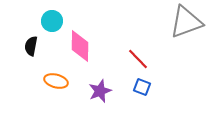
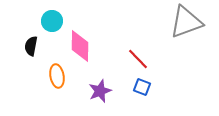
orange ellipse: moved 1 px right, 5 px up; rotated 65 degrees clockwise
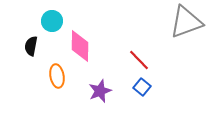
red line: moved 1 px right, 1 px down
blue square: rotated 18 degrees clockwise
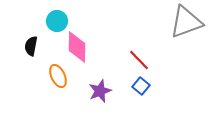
cyan circle: moved 5 px right
pink diamond: moved 3 px left, 1 px down
orange ellipse: moved 1 px right; rotated 15 degrees counterclockwise
blue square: moved 1 px left, 1 px up
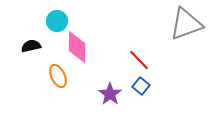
gray triangle: moved 2 px down
black semicircle: rotated 66 degrees clockwise
purple star: moved 10 px right, 3 px down; rotated 15 degrees counterclockwise
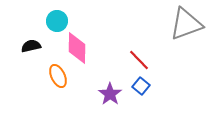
pink diamond: moved 1 px down
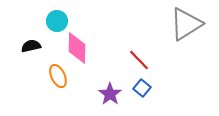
gray triangle: rotated 12 degrees counterclockwise
blue square: moved 1 px right, 2 px down
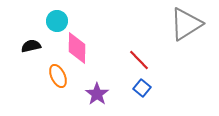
purple star: moved 13 px left
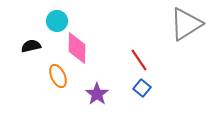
red line: rotated 10 degrees clockwise
